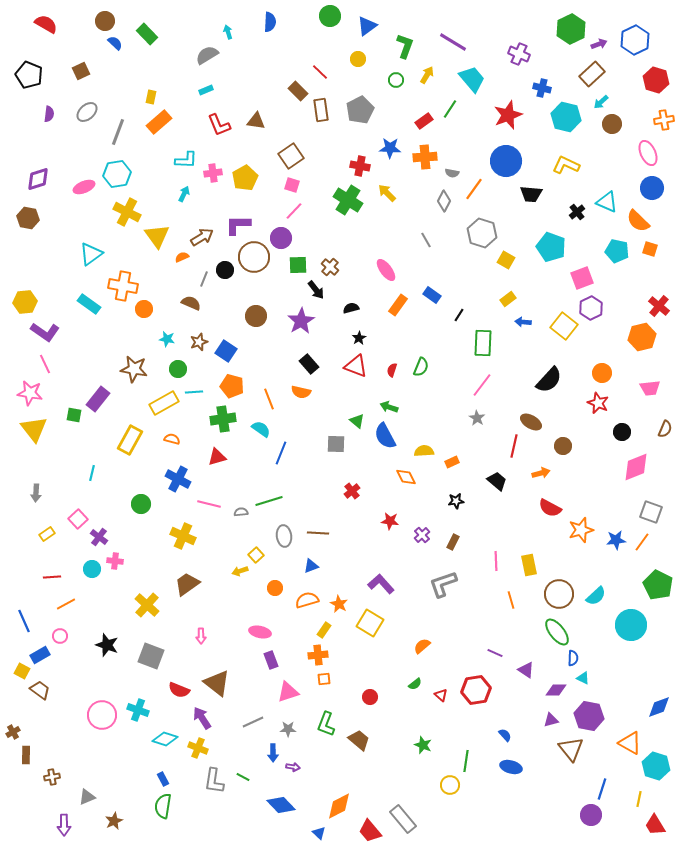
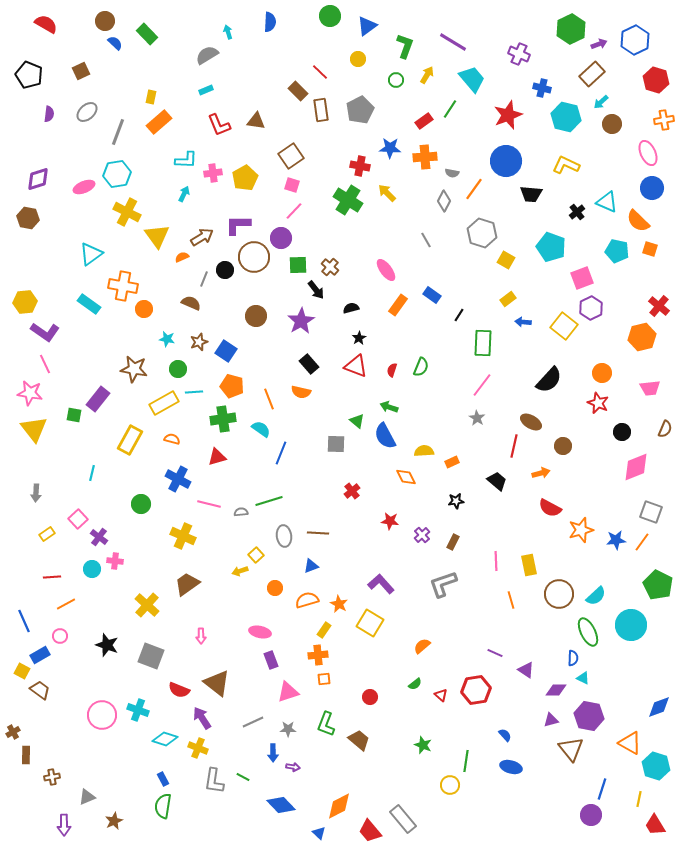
green ellipse at (557, 632): moved 31 px right; rotated 12 degrees clockwise
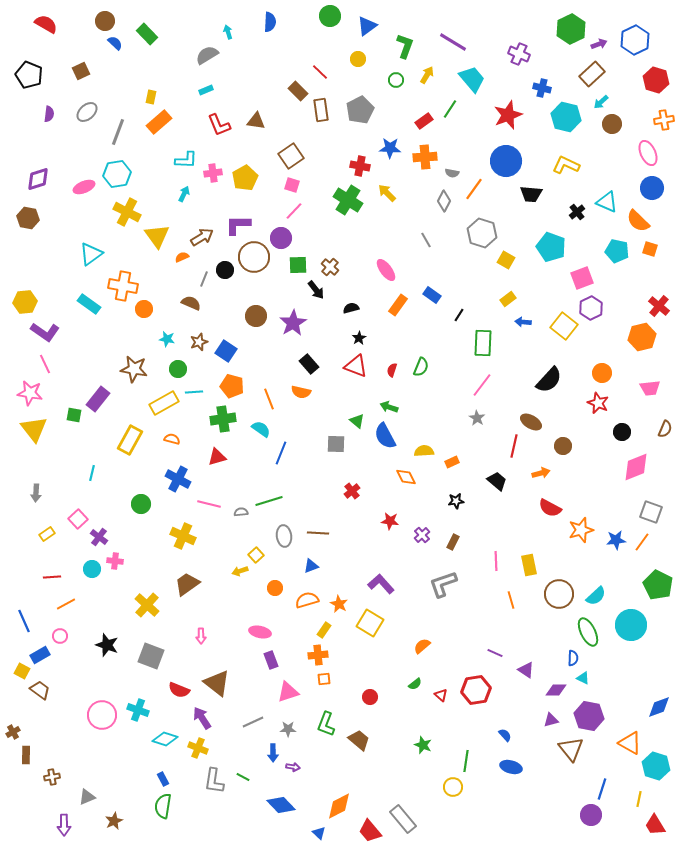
purple star at (301, 321): moved 8 px left, 2 px down
yellow circle at (450, 785): moved 3 px right, 2 px down
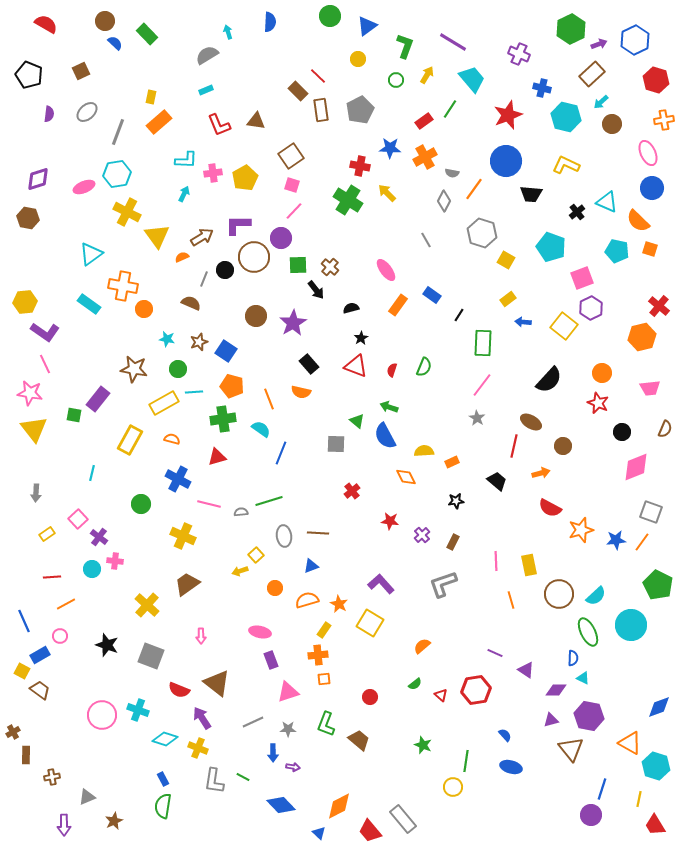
red line at (320, 72): moved 2 px left, 4 px down
orange cross at (425, 157): rotated 25 degrees counterclockwise
black star at (359, 338): moved 2 px right
green semicircle at (421, 367): moved 3 px right
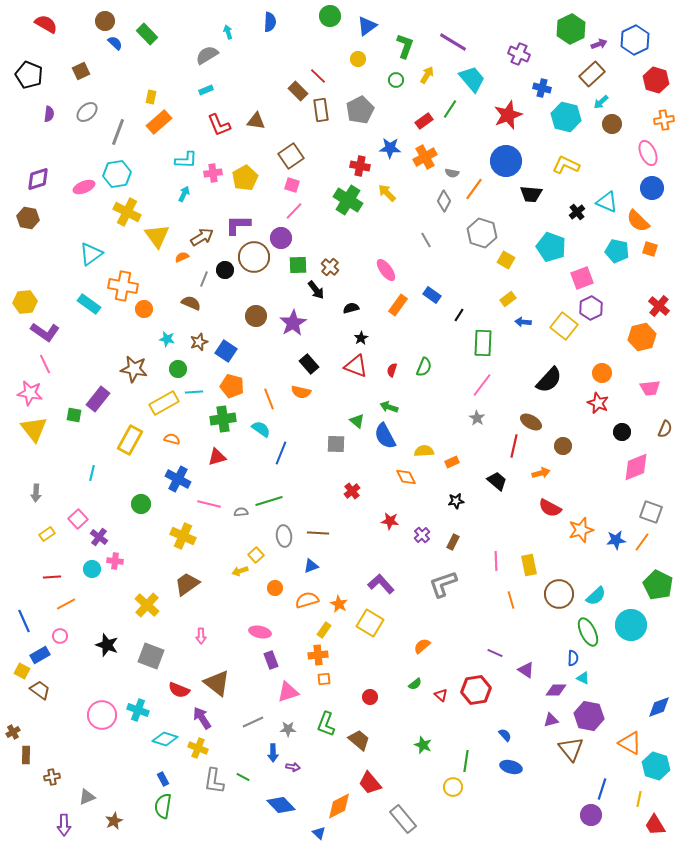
red trapezoid at (370, 831): moved 48 px up
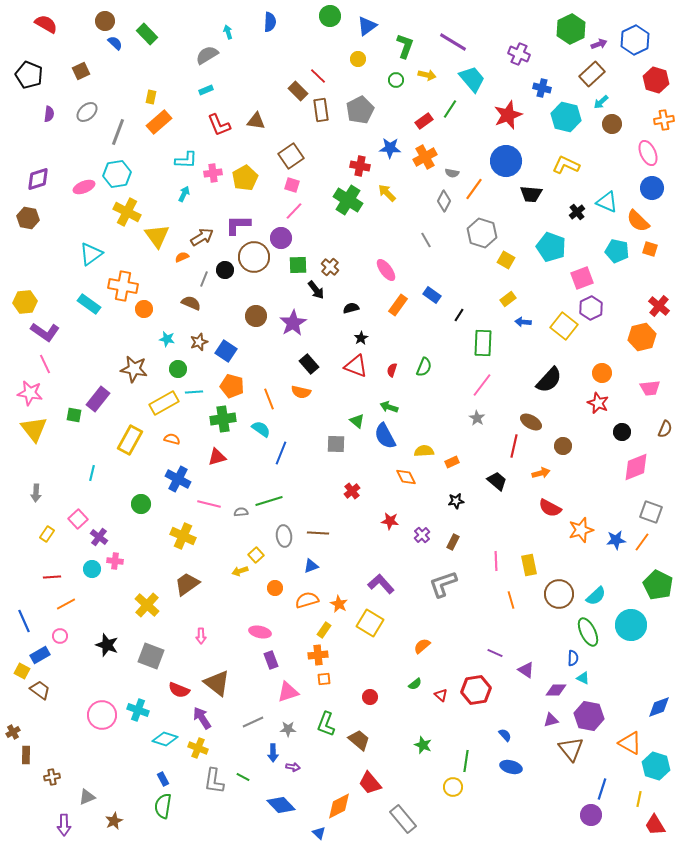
yellow arrow at (427, 75): rotated 72 degrees clockwise
yellow rectangle at (47, 534): rotated 21 degrees counterclockwise
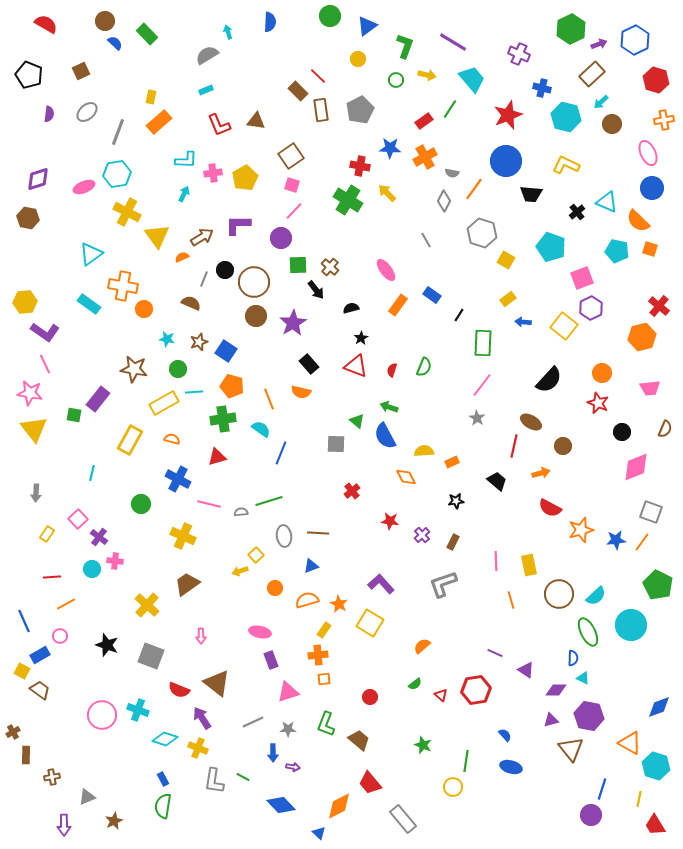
brown circle at (254, 257): moved 25 px down
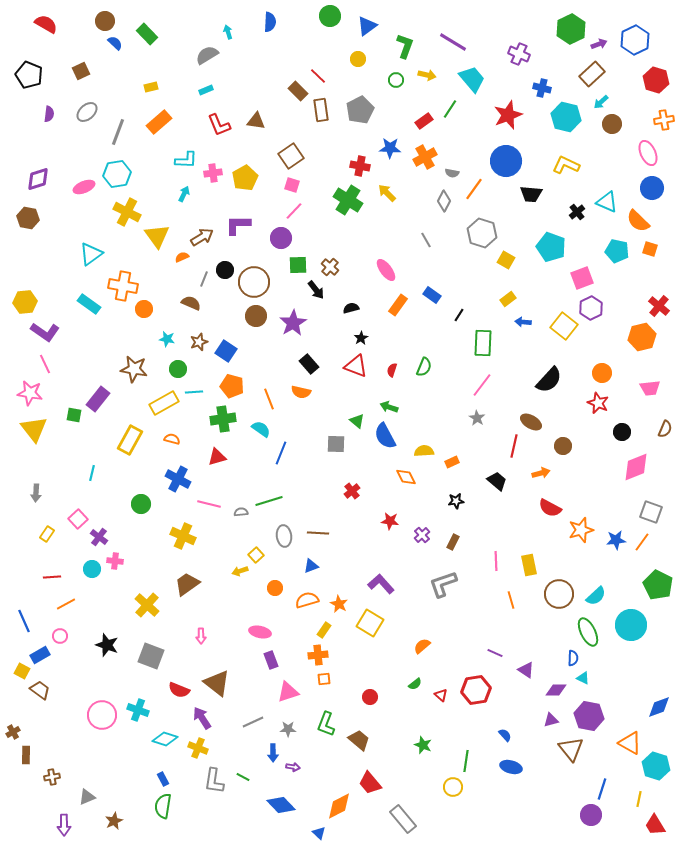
yellow rectangle at (151, 97): moved 10 px up; rotated 64 degrees clockwise
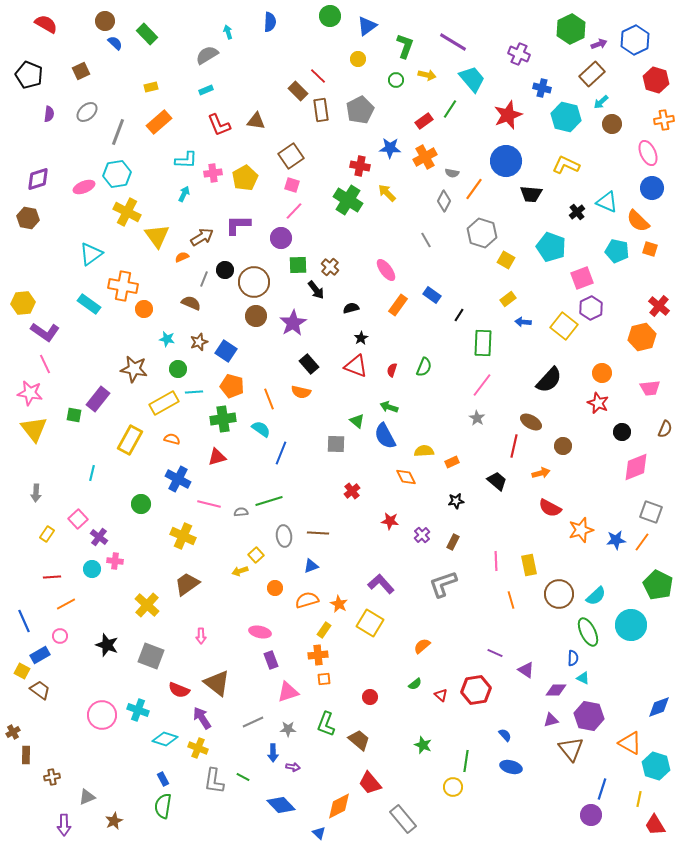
yellow hexagon at (25, 302): moved 2 px left, 1 px down
